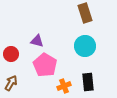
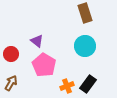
purple triangle: rotated 24 degrees clockwise
pink pentagon: moved 1 px left
black rectangle: moved 2 px down; rotated 42 degrees clockwise
orange cross: moved 3 px right
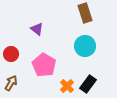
purple triangle: moved 12 px up
orange cross: rotated 24 degrees counterclockwise
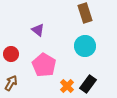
purple triangle: moved 1 px right, 1 px down
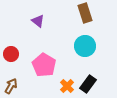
purple triangle: moved 9 px up
brown arrow: moved 3 px down
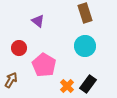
red circle: moved 8 px right, 6 px up
brown arrow: moved 6 px up
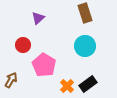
purple triangle: moved 3 px up; rotated 40 degrees clockwise
red circle: moved 4 px right, 3 px up
black rectangle: rotated 18 degrees clockwise
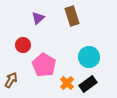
brown rectangle: moved 13 px left, 3 px down
cyan circle: moved 4 px right, 11 px down
orange cross: moved 3 px up
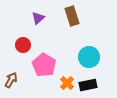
black rectangle: moved 1 px down; rotated 24 degrees clockwise
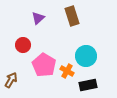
cyan circle: moved 3 px left, 1 px up
orange cross: moved 12 px up; rotated 16 degrees counterclockwise
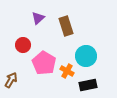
brown rectangle: moved 6 px left, 10 px down
pink pentagon: moved 2 px up
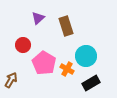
orange cross: moved 2 px up
black rectangle: moved 3 px right, 2 px up; rotated 18 degrees counterclockwise
